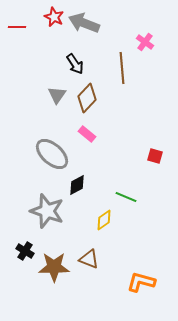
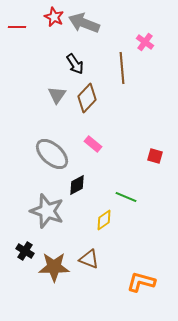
pink rectangle: moved 6 px right, 10 px down
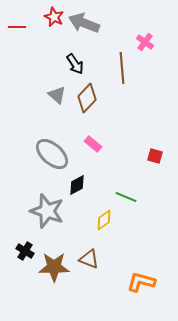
gray triangle: rotated 24 degrees counterclockwise
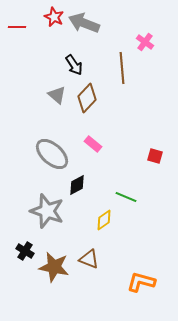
black arrow: moved 1 px left, 1 px down
brown star: rotated 12 degrees clockwise
